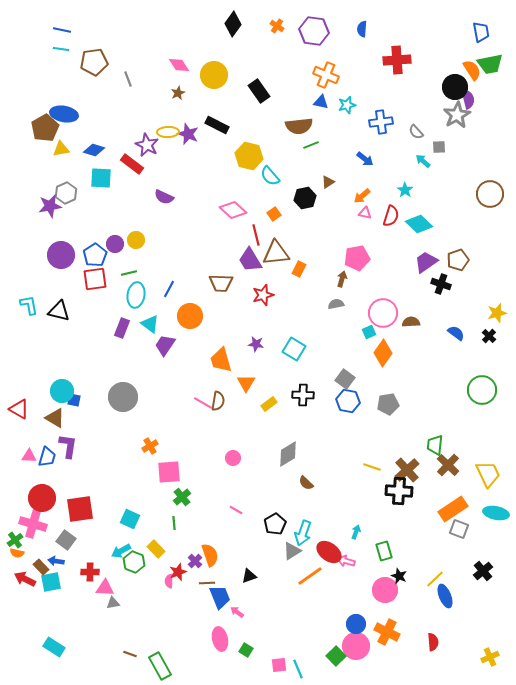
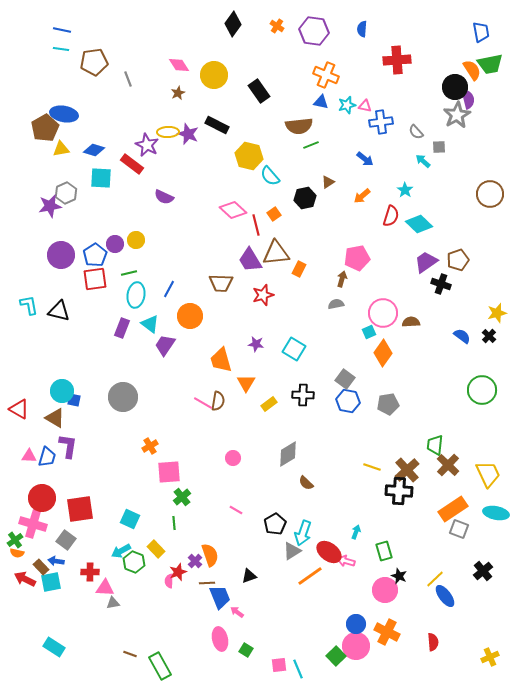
pink triangle at (365, 213): moved 107 px up
red line at (256, 235): moved 10 px up
blue semicircle at (456, 333): moved 6 px right, 3 px down
blue ellipse at (445, 596): rotated 15 degrees counterclockwise
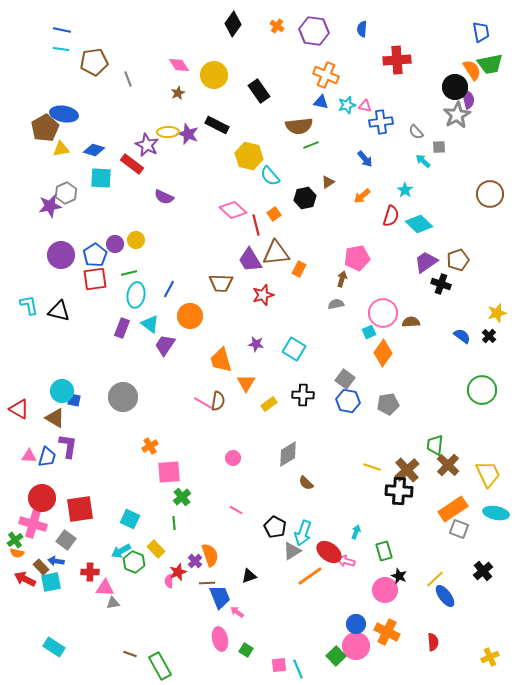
blue arrow at (365, 159): rotated 12 degrees clockwise
black pentagon at (275, 524): moved 3 px down; rotated 15 degrees counterclockwise
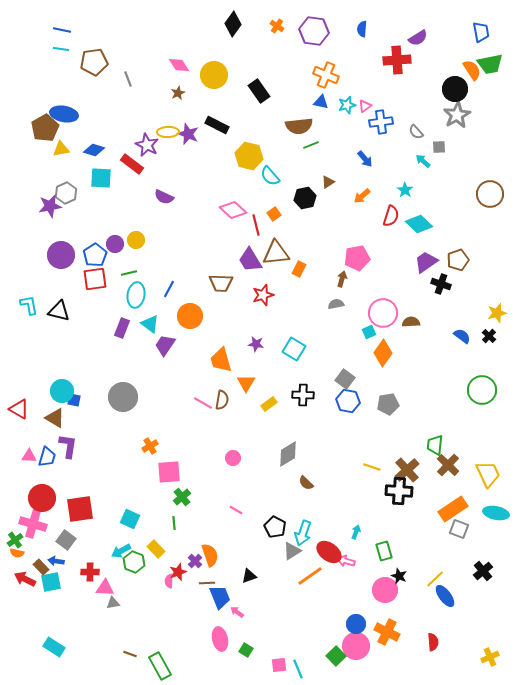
black circle at (455, 87): moved 2 px down
purple semicircle at (468, 99): moved 50 px left, 61 px up; rotated 72 degrees clockwise
pink triangle at (365, 106): rotated 48 degrees counterclockwise
brown semicircle at (218, 401): moved 4 px right, 1 px up
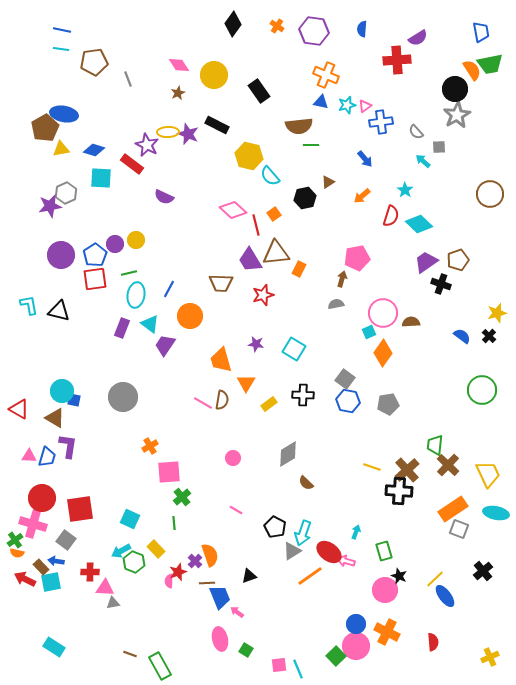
green line at (311, 145): rotated 21 degrees clockwise
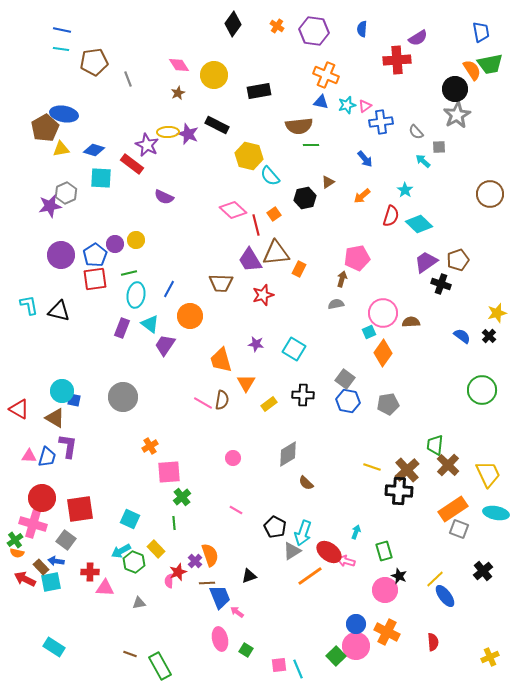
black rectangle at (259, 91): rotated 65 degrees counterclockwise
gray triangle at (113, 603): moved 26 px right
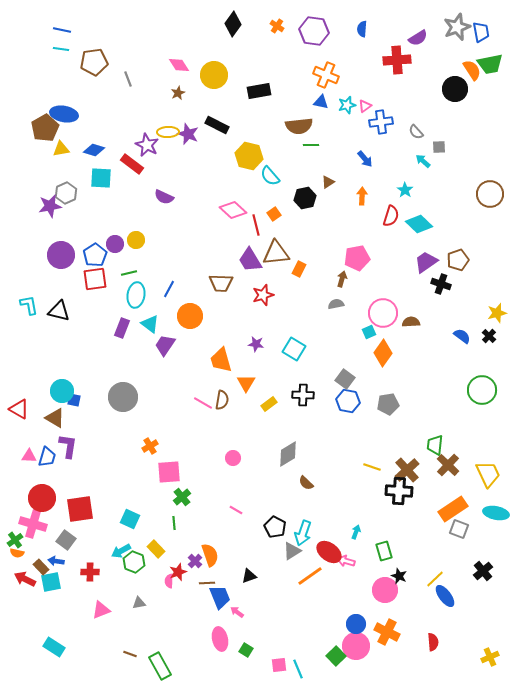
gray star at (457, 115): moved 88 px up; rotated 8 degrees clockwise
orange arrow at (362, 196): rotated 132 degrees clockwise
pink triangle at (105, 588): moved 4 px left, 22 px down; rotated 24 degrees counterclockwise
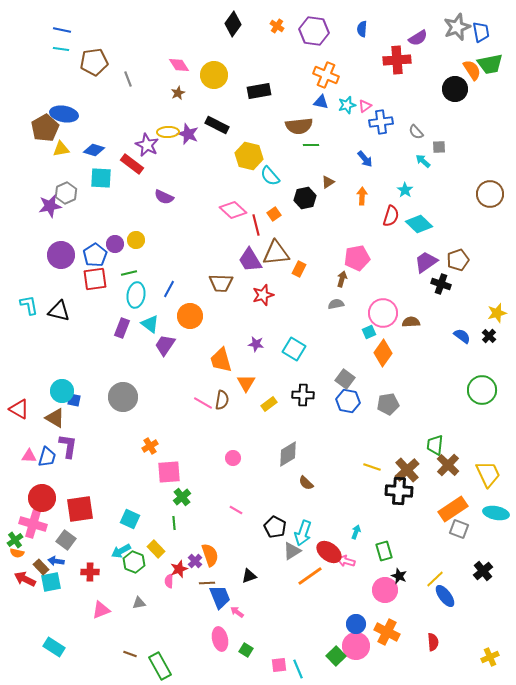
red star at (178, 572): moved 1 px right, 3 px up
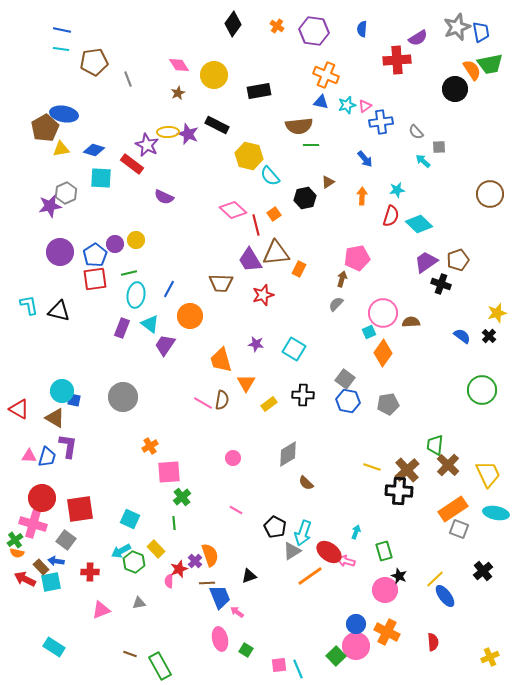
cyan star at (405, 190): moved 8 px left; rotated 28 degrees clockwise
purple circle at (61, 255): moved 1 px left, 3 px up
gray semicircle at (336, 304): rotated 35 degrees counterclockwise
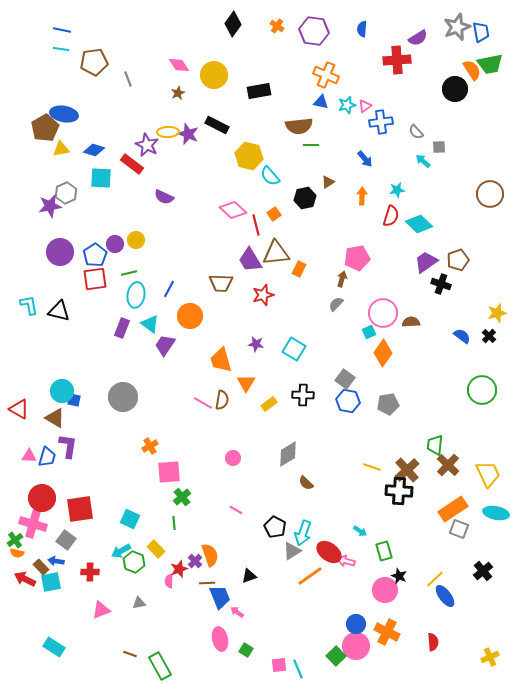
cyan arrow at (356, 532): moved 4 px right, 1 px up; rotated 104 degrees clockwise
